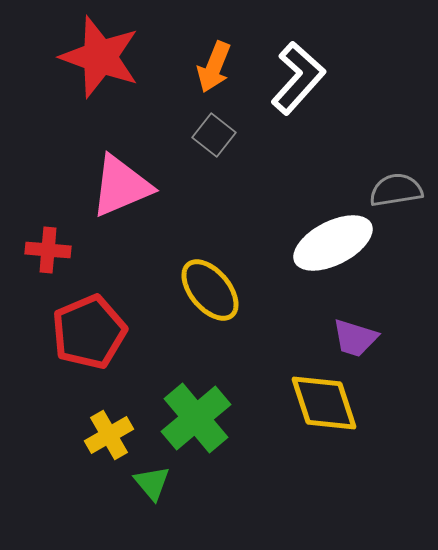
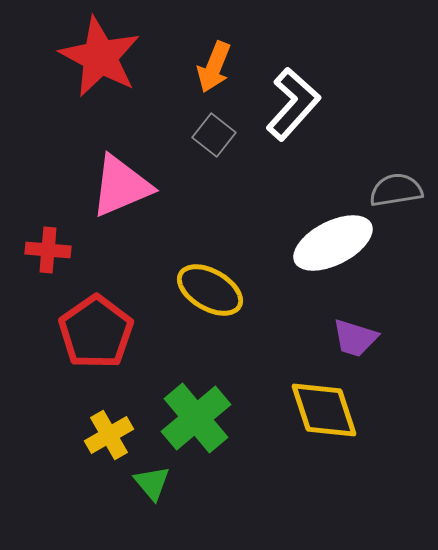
red star: rotated 8 degrees clockwise
white L-shape: moved 5 px left, 26 px down
yellow ellipse: rotated 20 degrees counterclockwise
red pentagon: moved 7 px right; rotated 12 degrees counterclockwise
yellow diamond: moved 7 px down
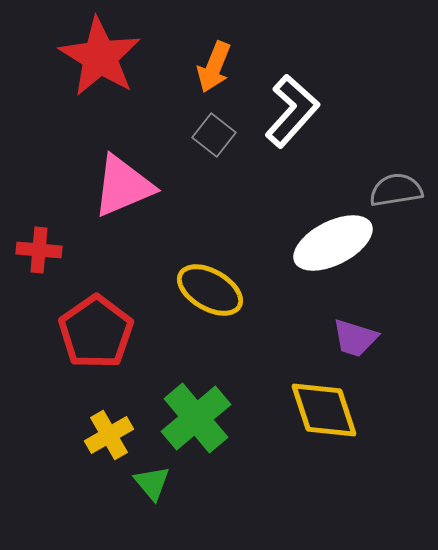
red star: rotated 4 degrees clockwise
white L-shape: moved 1 px left, 7 px down
pink triangle: moved 2 px right
red cross: moved 9 px left
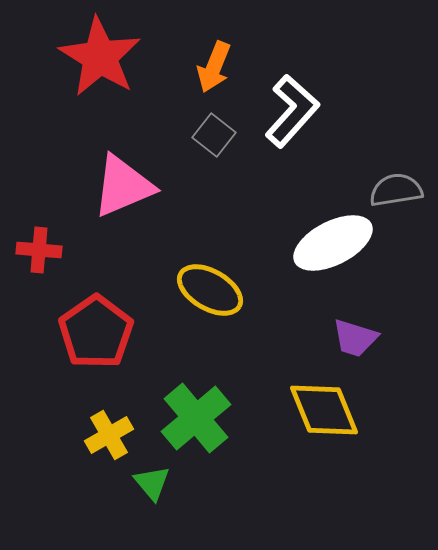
yellow diamond: rotated 4 degrees counterclockwise
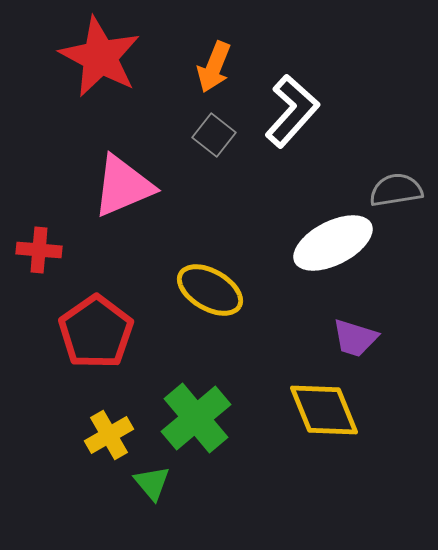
red star: rotated 4 degrees counterclockwise
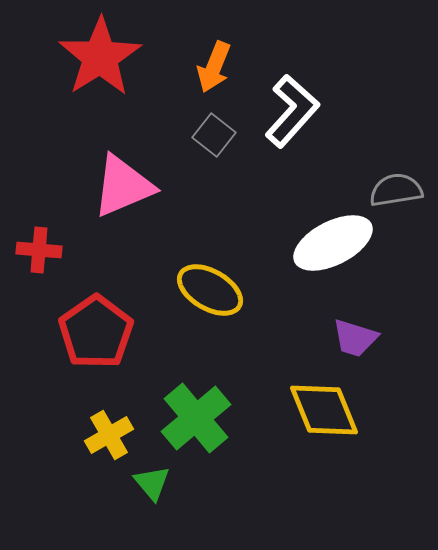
red star: rotated 12 degrees clockwise
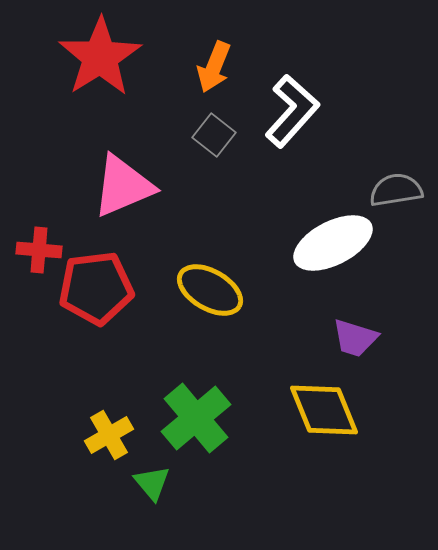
red pentagon: moved 44 px up; rotated 28 degrees clockwise
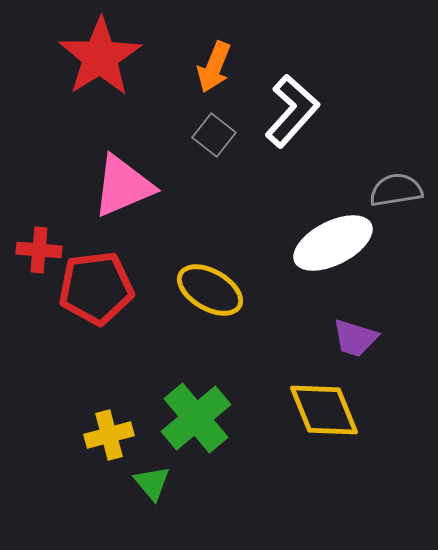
yellow cross: rotated 15 degrees clockwise
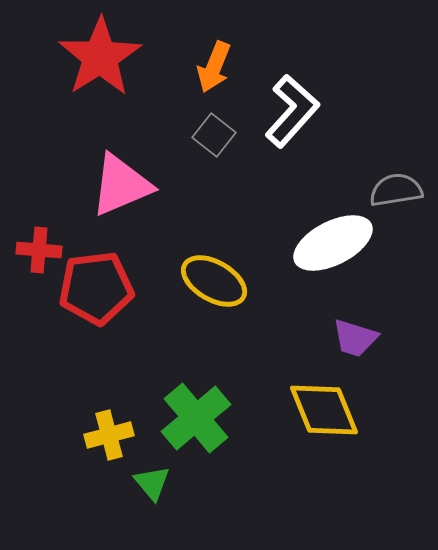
pink triangle: moved 2 px left, 1 px up
yellow ellipse: moved 4 px right, 9 px up
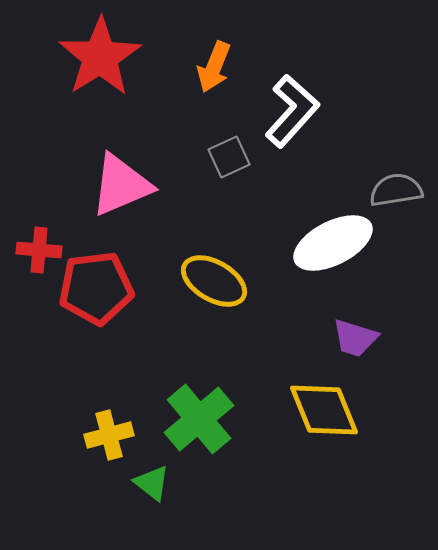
gray square: moved 15 px right, 22 px down; rotated 27 degrees clockwise
green cross: moved 3 px right, 1 px down
green triangle: rotated 12 degrees counterclockwise
